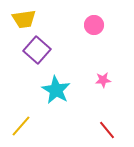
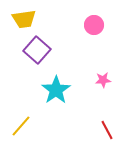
cyan star: rotated 8 degrees clockwise
red line: rotated 12 degrees clockwise
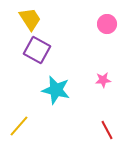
yellow trapezoid: moved 6 px right; rotated 115 degrees counterclockwise
pink circle: moved 13 px right, 1 px up
purple square: rotated 12 degrees counterclockwise
cyan star: rotated 24 degrees counterclockwise
yellow line: moved 2 px left
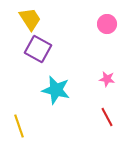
purple square: moved 1 px right, 1 px up
pink star: moved 4 px right, 1 px up; rotated 14 degrees clockwise
yellow line: rotated 60 degrees counterclockwise
red line: moved 13 px up
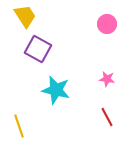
yellow trapezoid: moved 5 px left, 3 px up
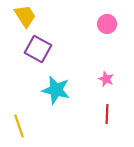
pink star: moved 1 px left; rotated 14 degrees clockwise
red line: moved 3 px up; rotated 30 degrees clockwise
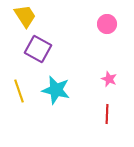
pink star: moved 3 px right
yellow line: moved 35 px up
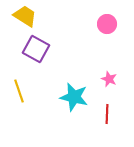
yellow trapezoid: rotated 25 degrees counterclockwise
purple square: moved 2 px left
cyan star: moved 18 px right, 7 px down
